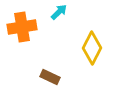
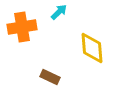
yellow diamond: rotated 32 degrees counterclockwise
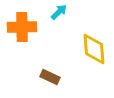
orange cross: rotated 8 degrees clockwise
yellow diamond: moved 2 px right, 1 px down
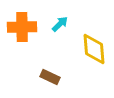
cyan arrow: moved 1 px right, 12 px down
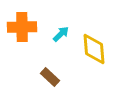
cyan arrow: moved 1 px right, 10 px down
brown rectangle: rotated 18 degrees clockwise
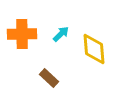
orange cross: moved 7 px down
brown rectangle: moved 1 px left, 1 px down
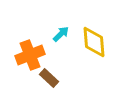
orange cross: moved 8 px right, 21 px down; rotated 20 degrees counterclockwise
yellow diamond: moved 7 px up
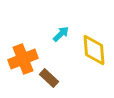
yellow diamond: moved 8 px down
orange cross: moved 7 px left, 4 px down
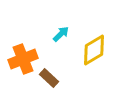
yellow diamond: rotated 64 degrees clockwise
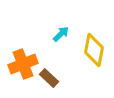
yellow diamond: rotated 48 degrees counterclockwise
orange cross: moved 5 px down
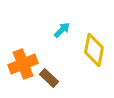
cyan arrow: moved 1 px right, 4 px up
